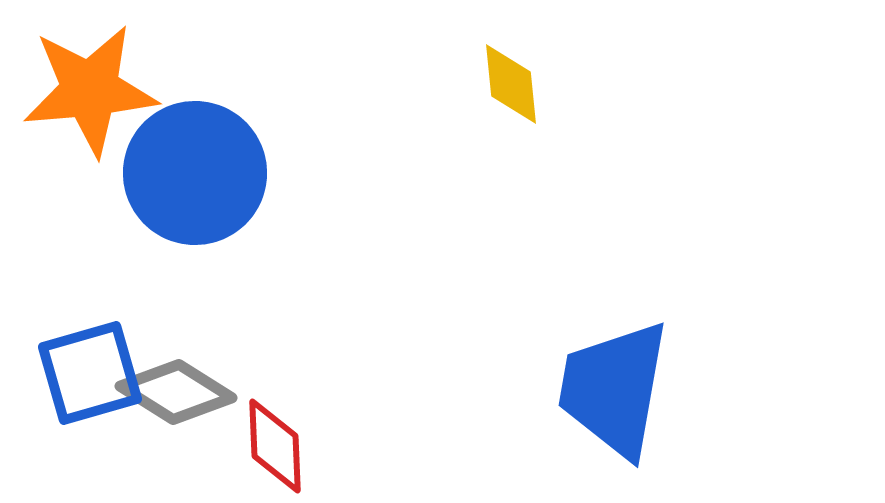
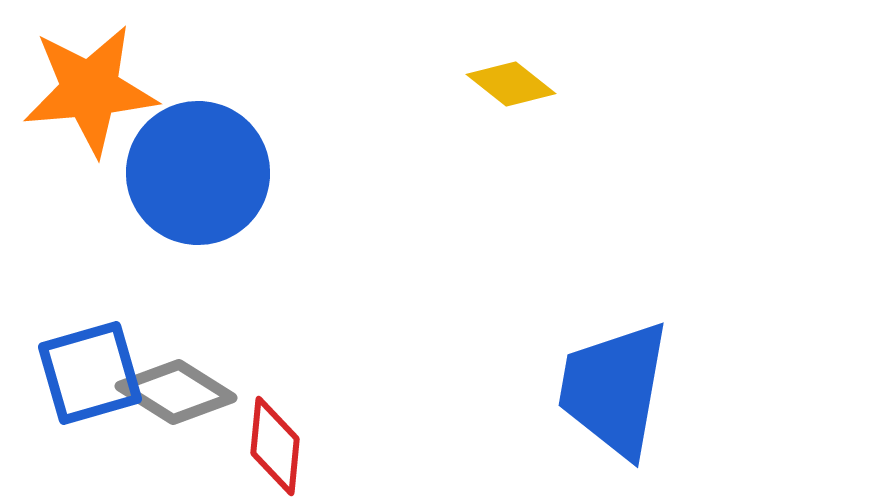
yellow diamond: rotated 46 degrees counterclockwise
blue circle: moved 3 px right
red diamond: rotated 8 degrees clockwise
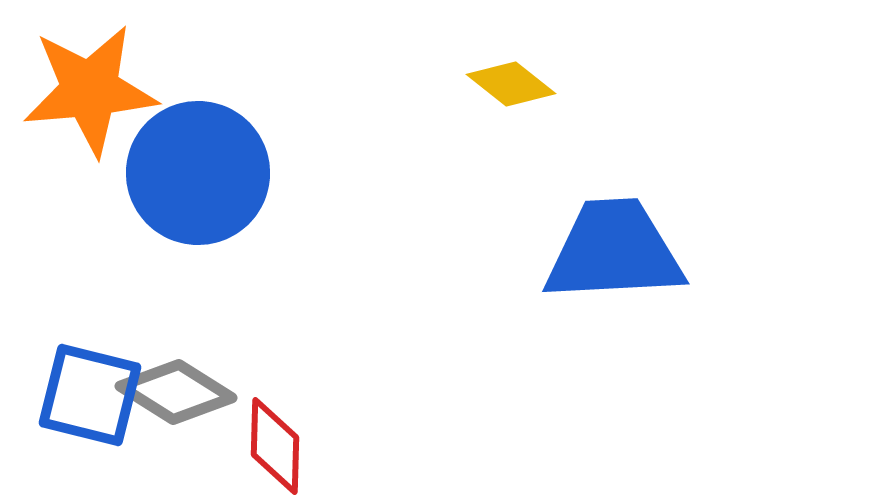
blue square: moved 22 px down; rotated 30 degrees clockwise
blue trapezoid: moved 138 px up; rotated 77 degrees clockwise
red diamond: rotated 4 degrees counterclockwise
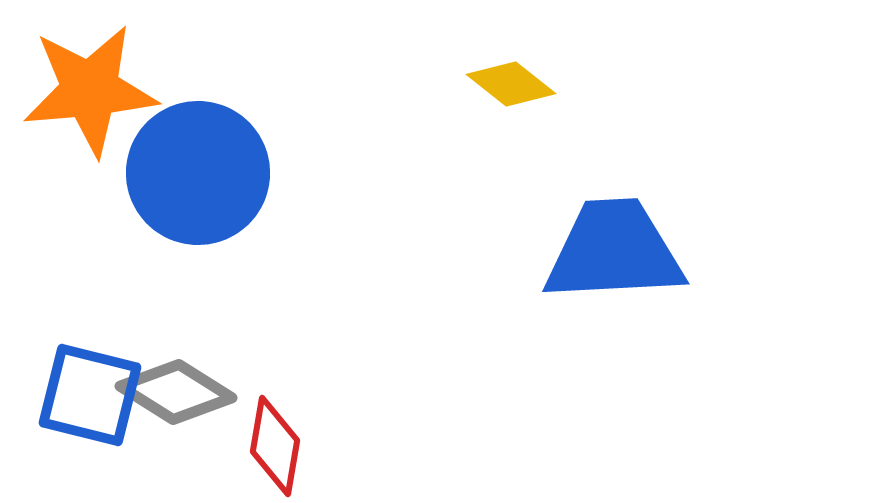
red diamond: rotated 8 degrees clockwise
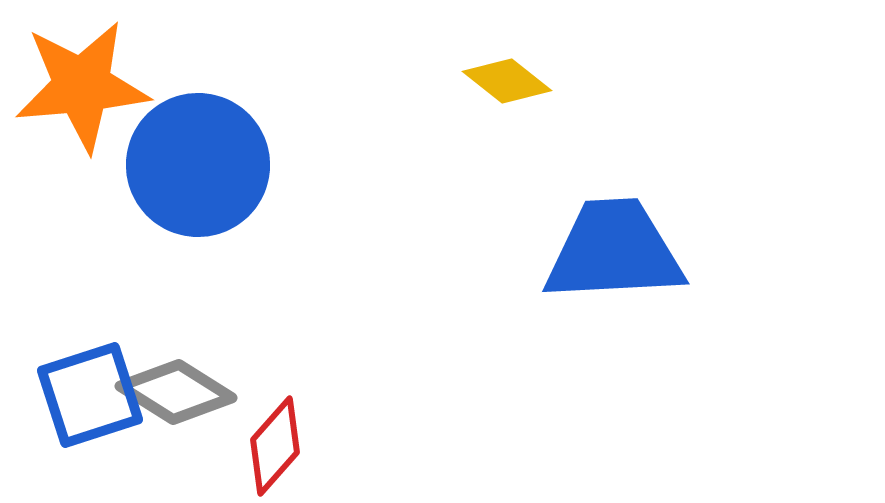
yellow diamond: moved 4 px left, 3 px up
orange star: moved 8 px left, 4 px up
blue circle: moved 8 px up
blue square: rotated 32 degrees counterclockwise
red diamond: rotated 32 degrees clockwise
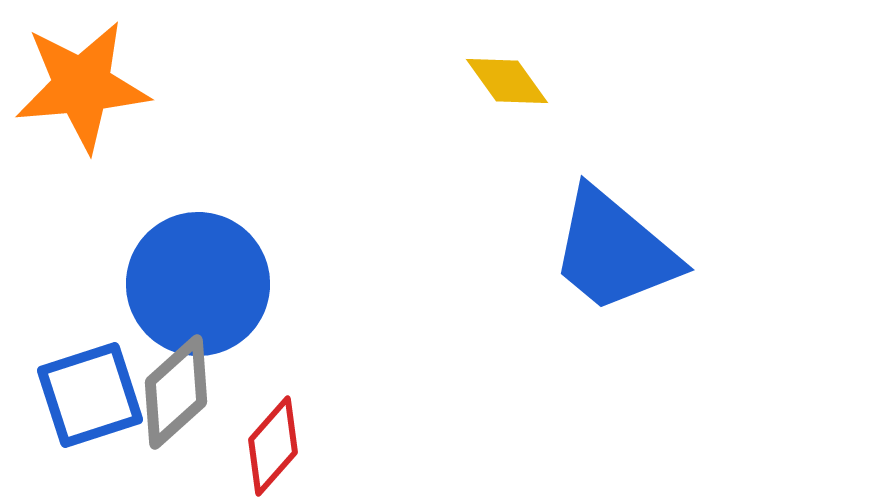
yellow diamond: rotated 16 degrees clockwise
blue circle: moved 119 px down
blue trapezoid: rotated 137 degrees counterclockwise
gray diamond: rotated 74 degrees counterclockwise
red diamond: moved 2 px left
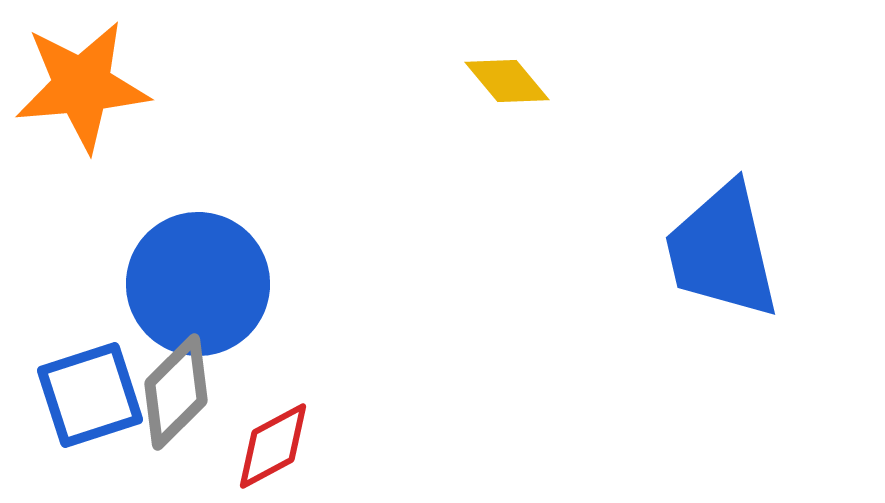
yellow diamond: rotated 4 degrees counterclockwise
blue trapezoid: moved 108 px right; rotated 37 degrees clockwise
gray diamond: rotated 3 degrees counterclockwise
red diamond: rotated 20 degrees clockwise
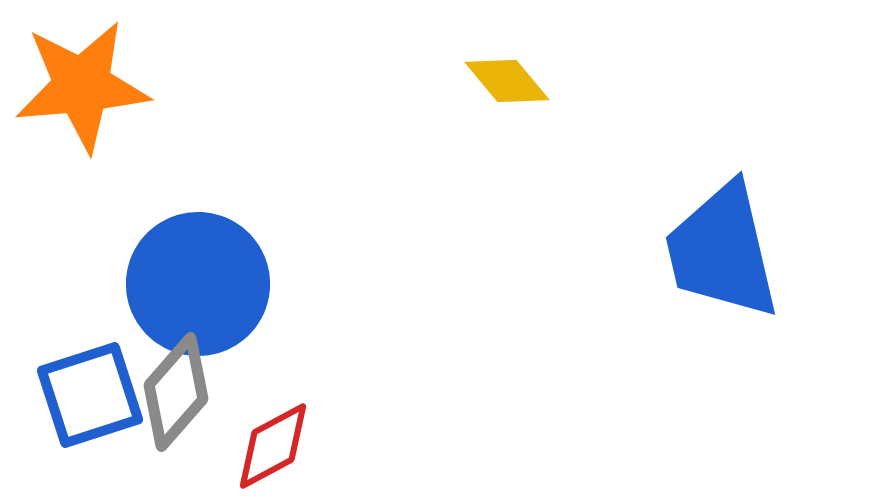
gray diamond: rotated 4 degrees counterclockwise
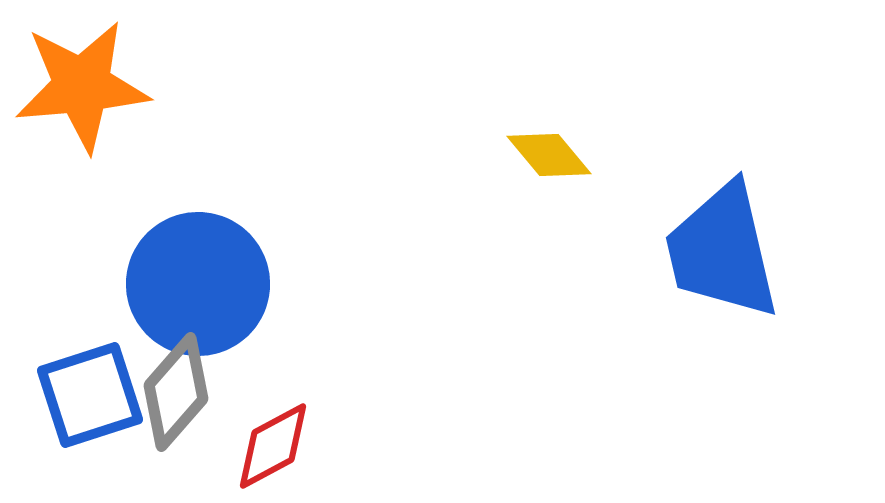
yellow diamond: moved 42 px right, 74 px down
